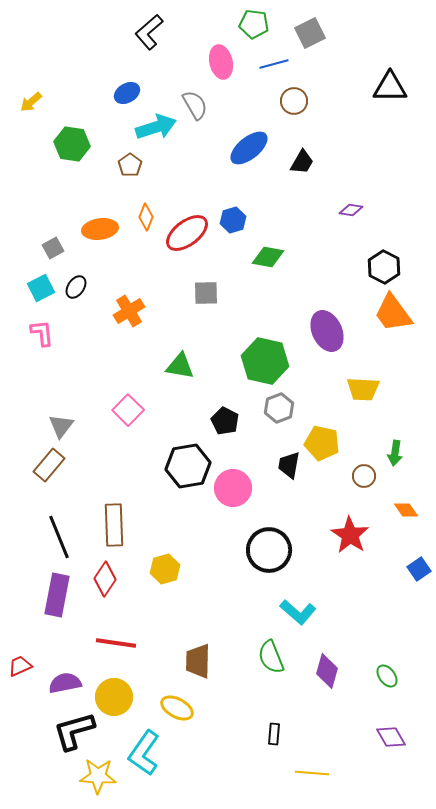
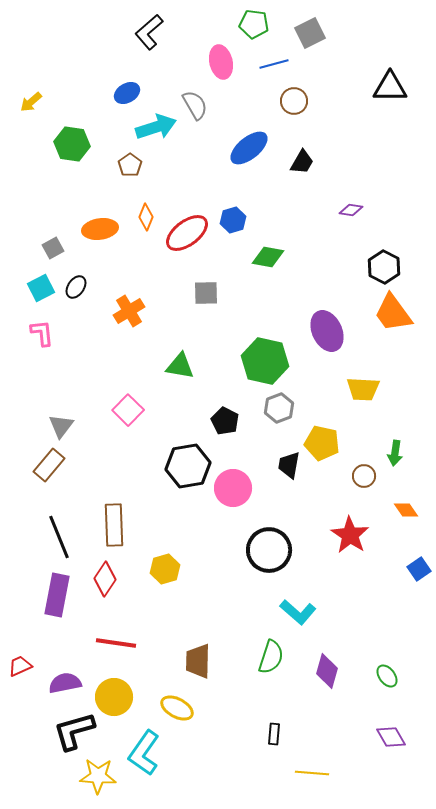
green semicircle at (271, 657): rotated 140 degrees counterclockwise
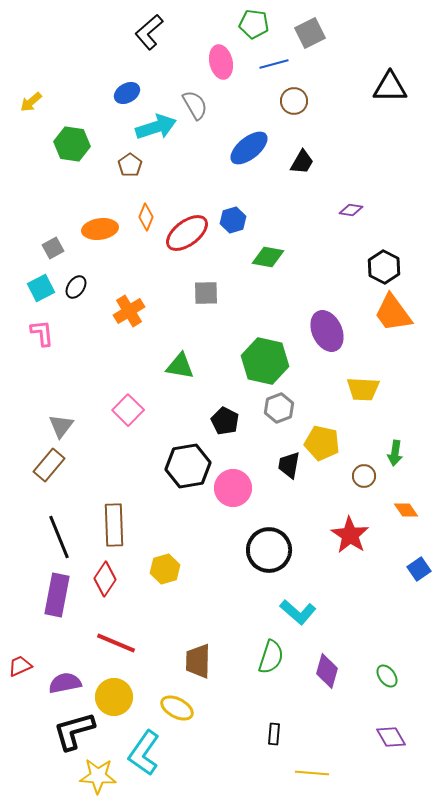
red line at (116, 643): rotated 15 degrees clockwise
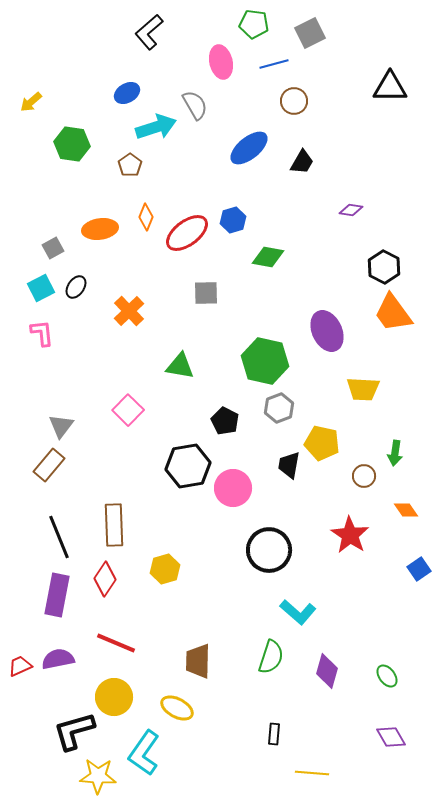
orange cross at (129, 311): rotated 12 degrees counterclockwise
purple semicircle at (65, 683): moved 7 px left, 24 px up
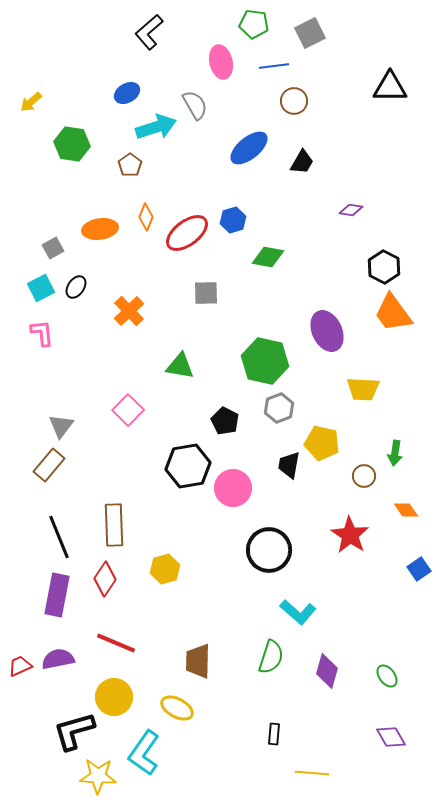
blue line at (274, 64): moved 2 px down; rotated 8 degrees clockwise
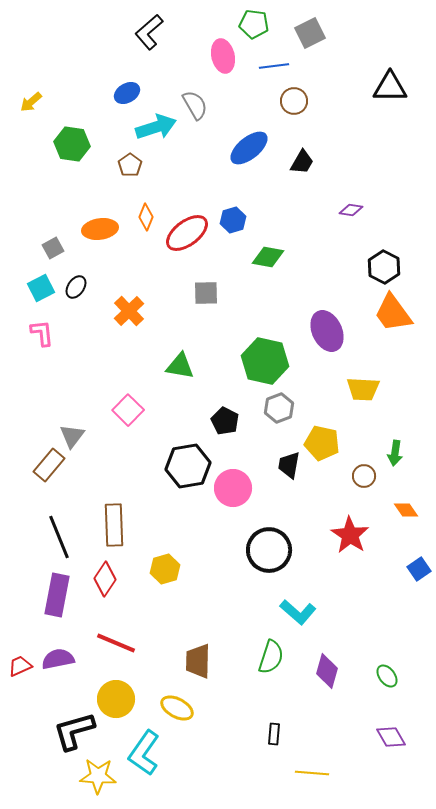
pink ellipse at (221, 62): moved 2 px right, 6 px up
gray triangle at (61, 426): moved 11 px right, 10 px down
yellow circle at (114, 697): moved 2 px right, 2 px down
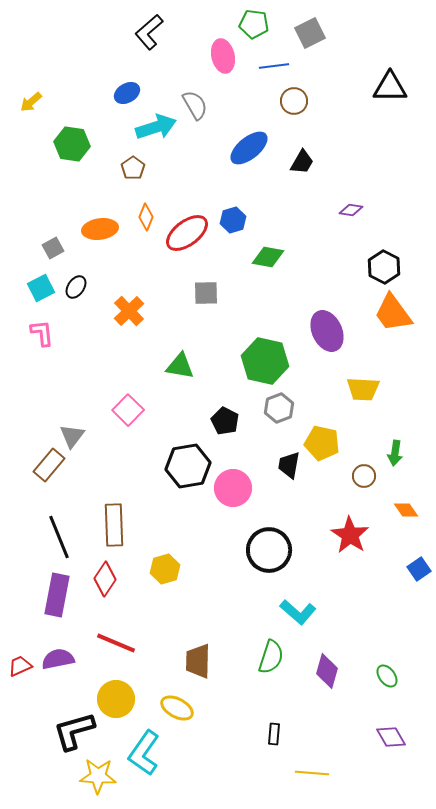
brown pentagon at (130, 165): moved 3 px right, 3 px down
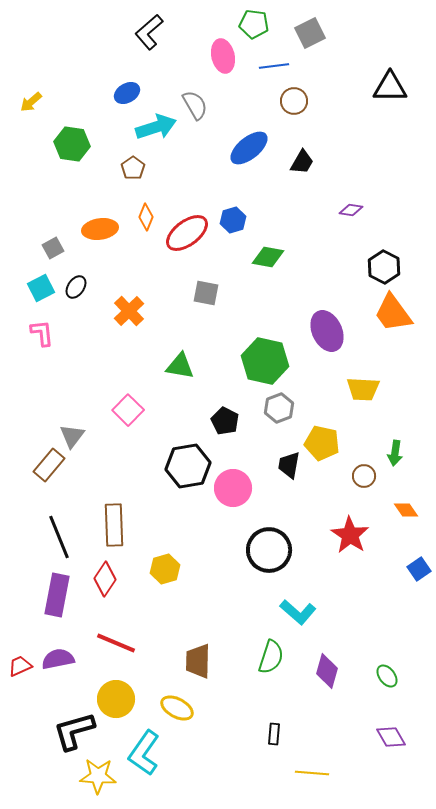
gray square at (206, 293): rotated 12 degrees clockwise
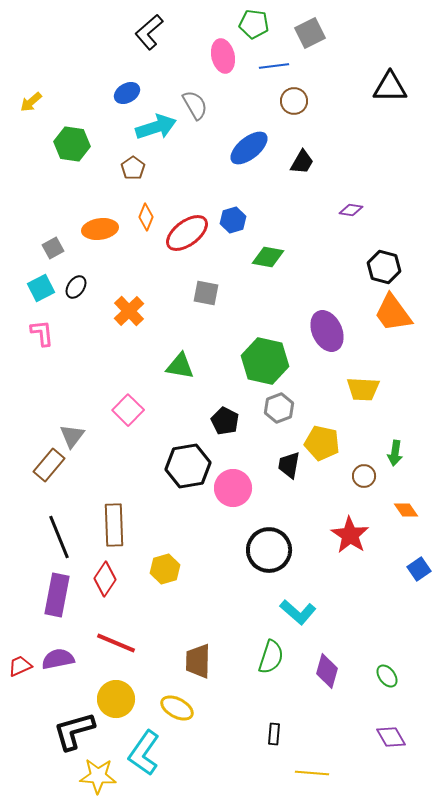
black hexagon at (384, 267): rotated 12 degrees counterclockwise
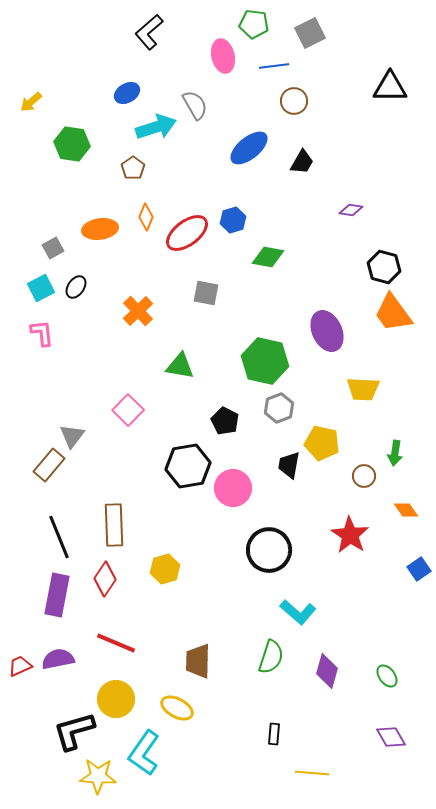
orange cross at (129, 311): moved 9 px right
